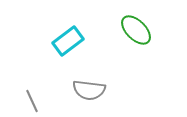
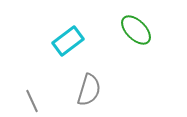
gray semicircle: rotated 80 degrees counterclockwise
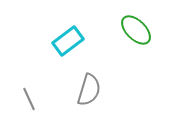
gray line: moved 3 px left, 2 px up
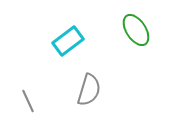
green ellipse: rotated 12 degrees clockwise
gray line: moved 1 px left, 2 px down
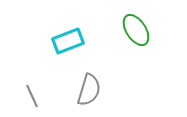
cyan rectangle: rotated 16 degrees clockwise
gray line: moved 4 px right, 5 px up
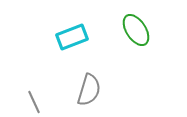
cyan rectangle: moved 4 px right, 4 px up
gray line: moved 2 px right, 6 px down
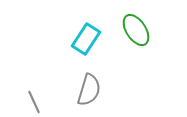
cyan rectangle: moved 14 px right, 2 px down; rotated 36 degrees counterclockwise
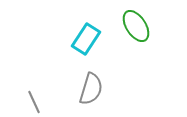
green ellipse: moved 4 px up
gray semicircle: moved 2 px right, 1 px up
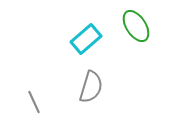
cyan rectangle: rotated 16 degrees clockwise
gray semicircle: moved 2 px up
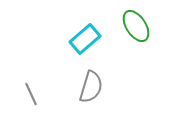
cyan rectangle: moved 1 px left
gray line: moved 3 px left, 8 px up
